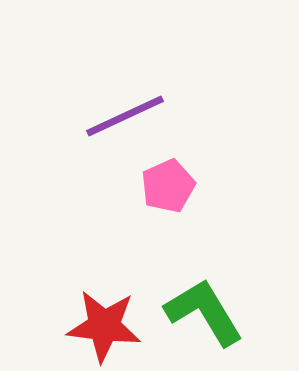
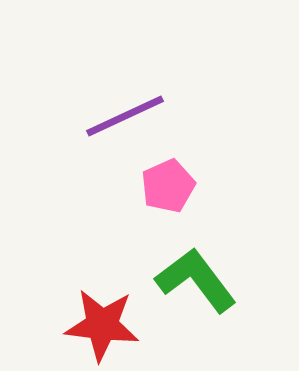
green L-shape: moved 8 px left, 32 px up; rotated 6 degrees counterclockwise
red star: moved 2 px left, 1 px up
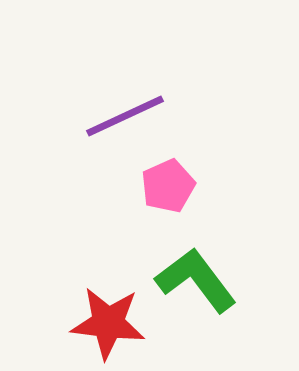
red star: moved 6 px right, 2 px up
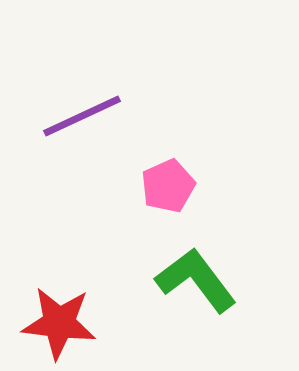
purple line: moved 43 px left
red star: moved 49 px left
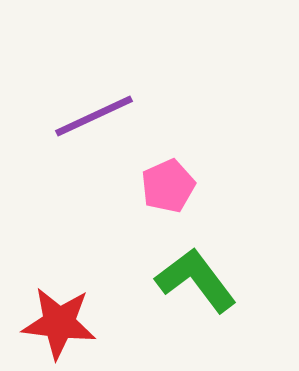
purple line: moved 12 px right
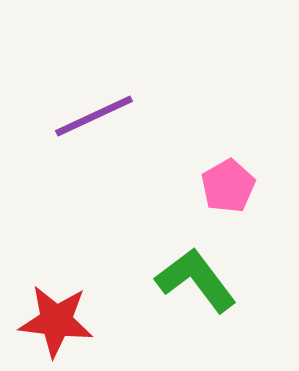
pink pentagon: moved 60 px right; rotated 6 degrees counterclockwise
red star: moved 3 px left, 2 px up
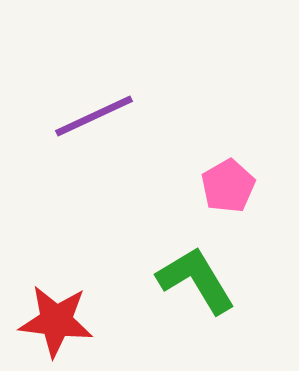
green L-shape: rotated 6 degrees clockwise
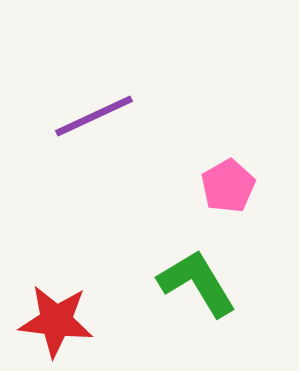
green L-shape: moved 1 px right, 3 px down
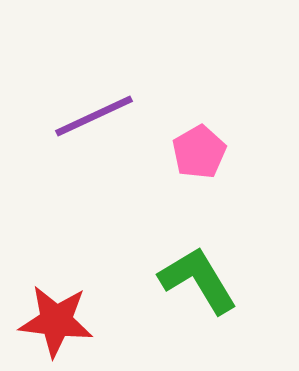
pink pentagon: moved 29 px left, 34 px up
green L-shape: moved 1 px right, 3 px up
